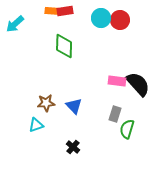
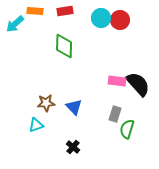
orange rectangle: moved 18 px left
blue triangle: moved 1 px down
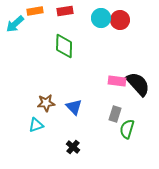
orange rectangle: rotated 14 degrees counterclockwise
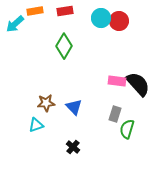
red circle: moved 1 px left, 1 px down
green diamond: rotated 30 degrees clockwise
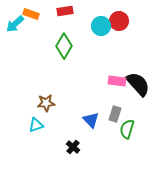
orange rectangle: moved 4 px left, 3 px down; rotated 28 degrees clockwise
cyan circle: moved 8 px down
blue triangle: moved 17 px right, 13 px down
